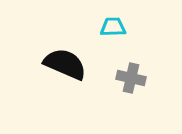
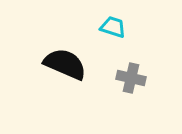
cyan trapezoid: rotated 20 degrees clockwise
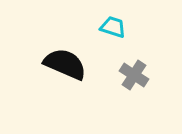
gray cross: moved 3 px right, 3 px up; rotated 20 degrees clockwise
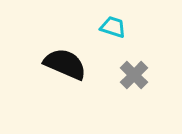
gray cross: rotated 12 degrees clockwise
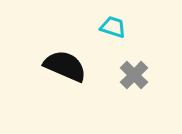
black semicircle: moved 2 px down
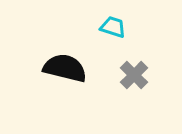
black semicircle: moved 2 px down; rotated 9 degrees counterclockwise
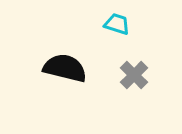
cyan trapezoid: moved 4 px right, 3 px up
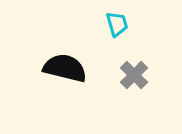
cyan trapezoid: rotated 56 degrees clockwise
